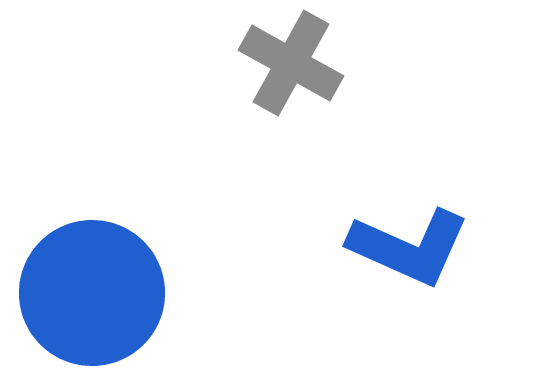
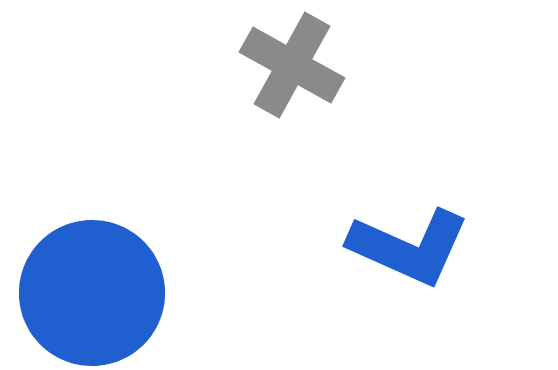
gray cross: moved 1 px right, 2 px down
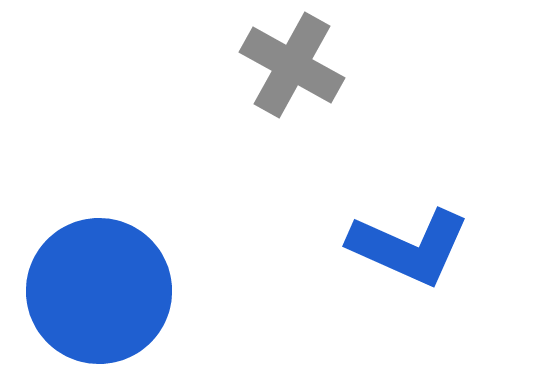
blue circle: moved 7 px right, 2 px up
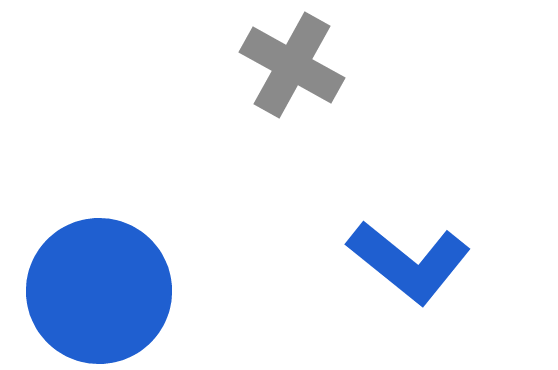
blue L-shape: moved 15 px down; rotated 15 degrees clockwise
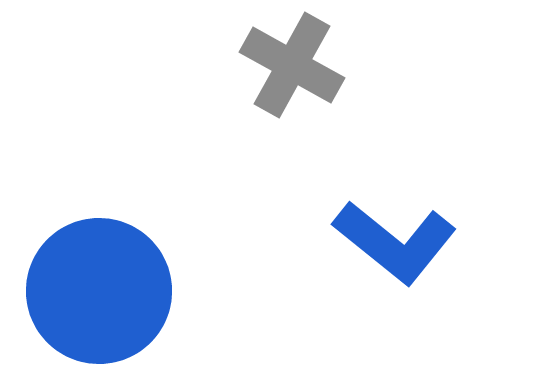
blue L-shape: moved 14 px left, 20 px up
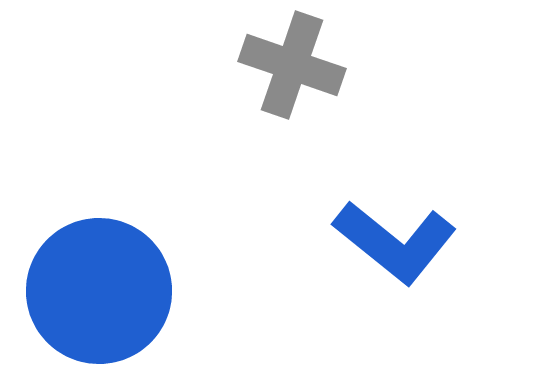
gray cross: rotated 10 degrees counterclockwise
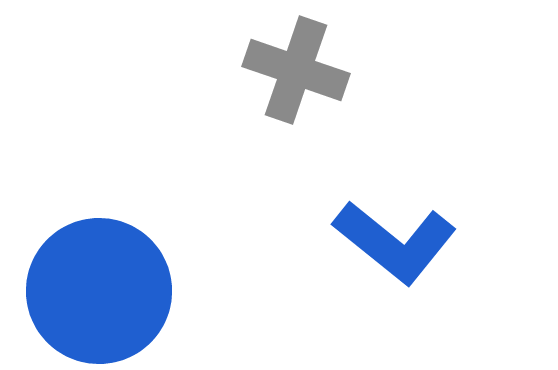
gray cross: moved 4 px right, 5 px down
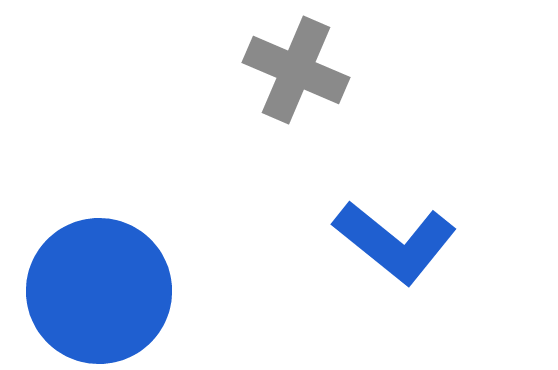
gray cross: rotated 4 degrees clockwise
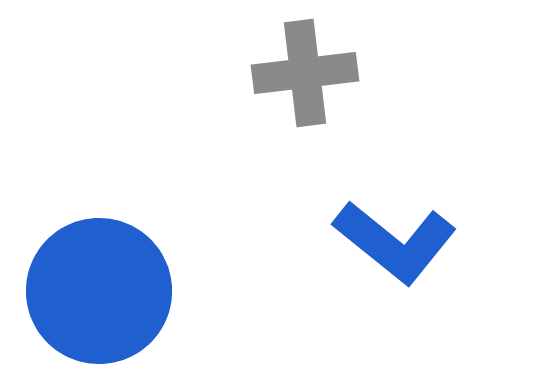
gray cross: moved 9 px right, 3 px down; rotated 30 degrees counterclockwise
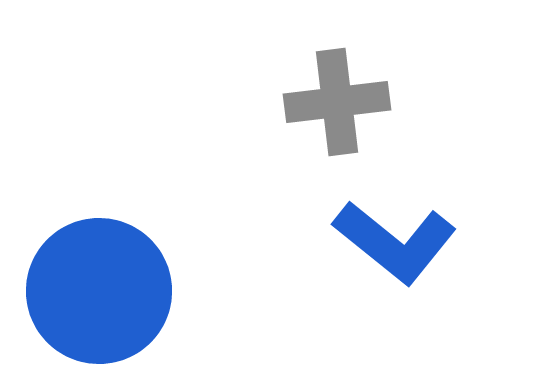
gray cross: moved 32 px right, 29 px down
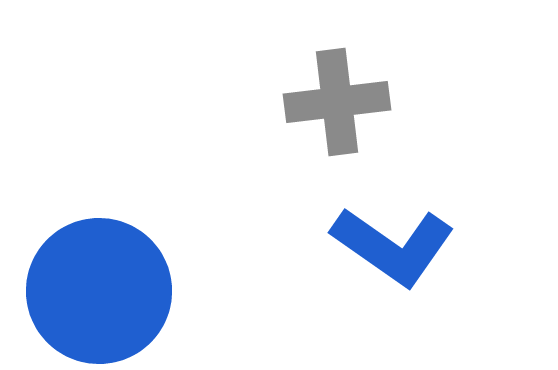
blue L-shape: moved 2 px left, 4 px down; rotated 4 degrees counterclockwise
